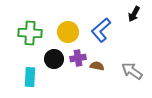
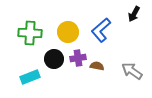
cyan rectangle: rotated 66 degrees clockwise
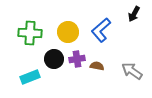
purple cross: moved 1 px left, 1 px down
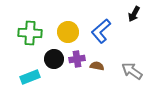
blue L-shape: moved 1 px down
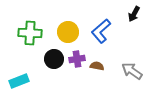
cyan rectangle: moved 11 px left, 4 px down
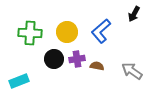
yellow circle: moved 1 px left
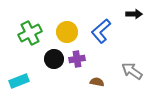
black arrow: rotated 119 degrees counterclockwise
green cross: rotated 30 degrees counterclockwise
brown semicircle: moved 16 px down
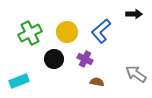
purple cross: moved 8 px right; rotated 35 degrees clockwise
gray arrow: moved 4 px right, 3 px down
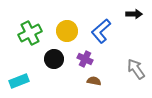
yellow circle: moved 1 px up
gray arrow: moved 5 px up; rotated 20 degrees clockwise
brown semicircle: moved 3 px left, 1 px up
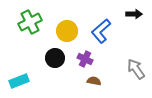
green cross: moved 11 px up
black circle: moved 1 px right, 1 px up
